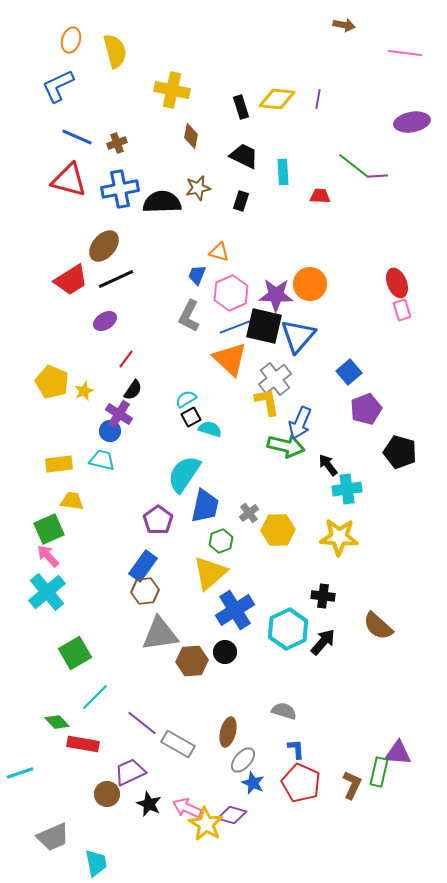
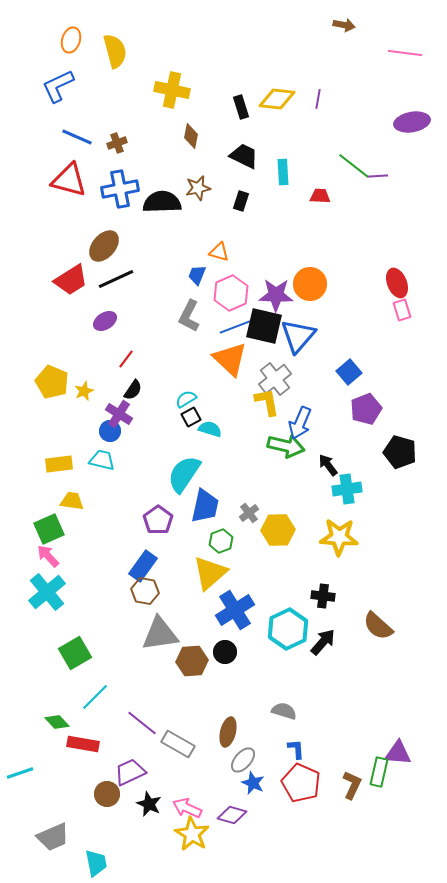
brown hexagon at (145, 591): rotated 16 degrees clockwise
yellow star at (206, 824): moved 14 px left, 10 px down
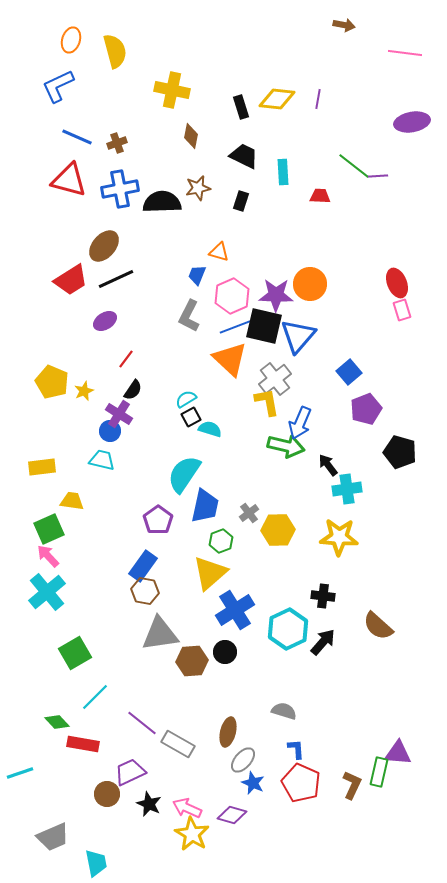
pink hexagon at (231, 293): moved 1 px right, 3 px down
yellow rectangle at (59, 464): moved 17 px left, 3 px down
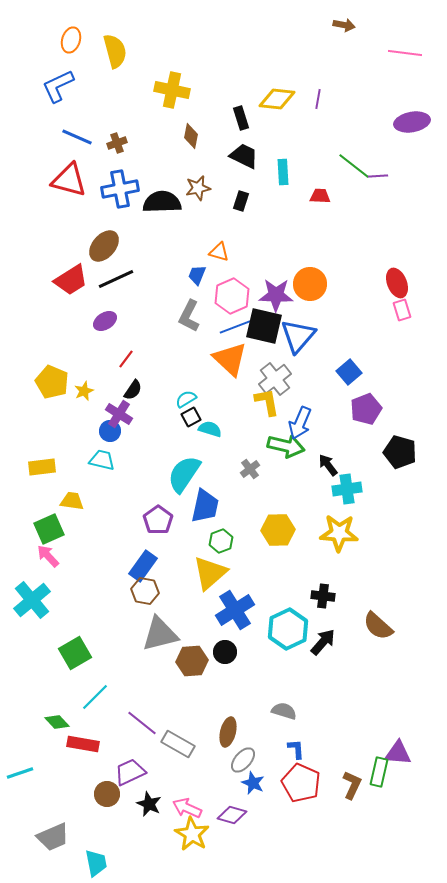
black rectangle at (241, 107): moved 11 px down
gray cross at (249, 513): moved 1 px right, 44 px up
yellow star at (339, 537): moved 4 px up
cyan cross at (47, 592): moved 15 px left, 8 px down
gray triangle at (160, 634): rotated 6 degrees counterclockwise
